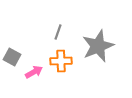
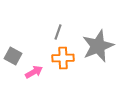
gray square: moved 1 px right, 1 px up
orange cross: moved 2 px right, 3 px up
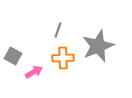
gray line: moved 2 px up
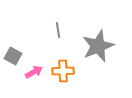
gray line: rotated 28 degrees counterclockwise
orange cross: moved 13 px down
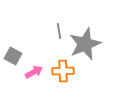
gray line: moved 1 px right, 1 px down
gray star: moved 13 px left, 2 px up
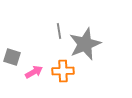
gray square: moved 1 px left, 1 px down; rotated 12 degrees counterclockwise
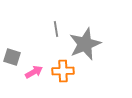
gray line: moved 3 px left, 2 px up
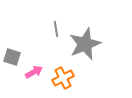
orange cross: moved 7 px down; rotated 25 degrees counterclockwise
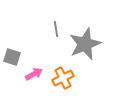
pink arrow: moved 2 px down
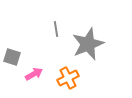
gray star: moved 3 px right
orange cross: moved 5 px right
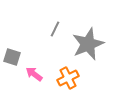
gray line: moved 1 px left; rotated 35 degrees clockwise
pink arrow: rotated 114 degrees counterclockwise
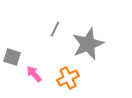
pink arrow: rotated 12 degrees clockwise
